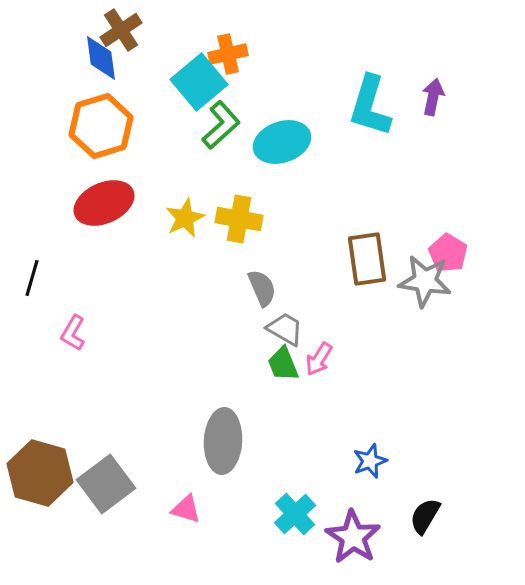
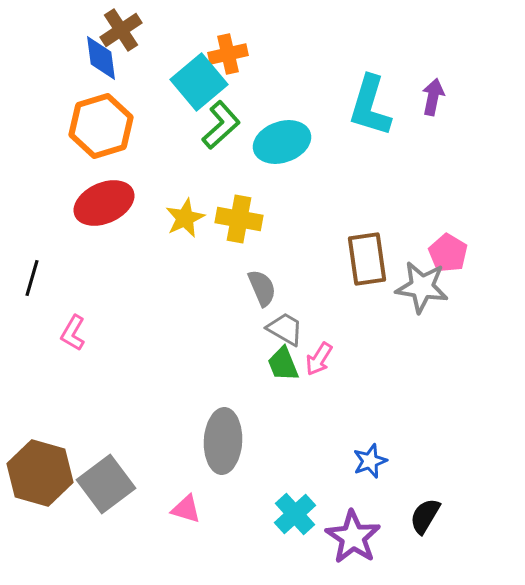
gray star: moved 3 px left, 6 px down
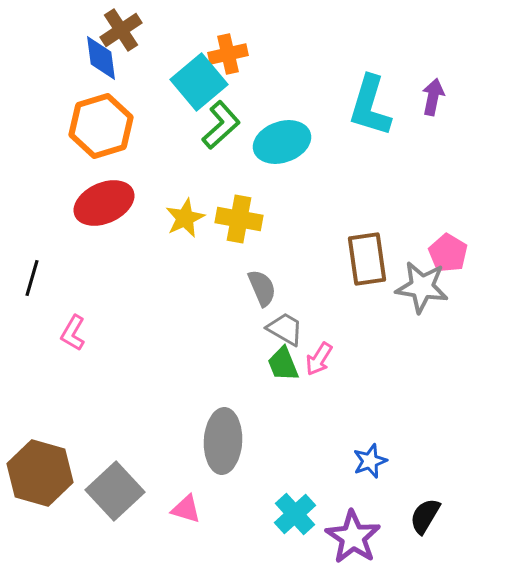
gray square: moved 9 px right, 7 px down; rotated 6 degrees counterclockwise
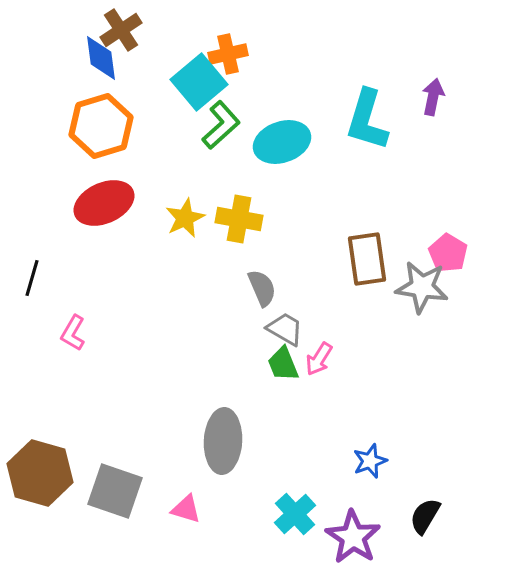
cyan L-shape: moved 3 px left, 14 px down
gray square: rotated 28 degrees counterclockwise
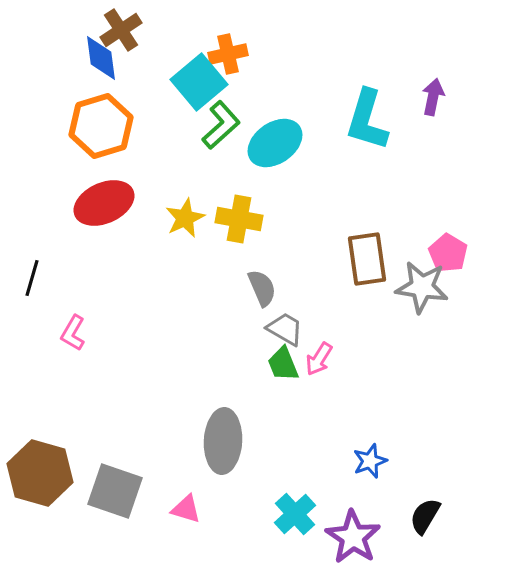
cyan ellipse: moved 7 px left, 1 px down; rotated 16 degrees counterclockwise
